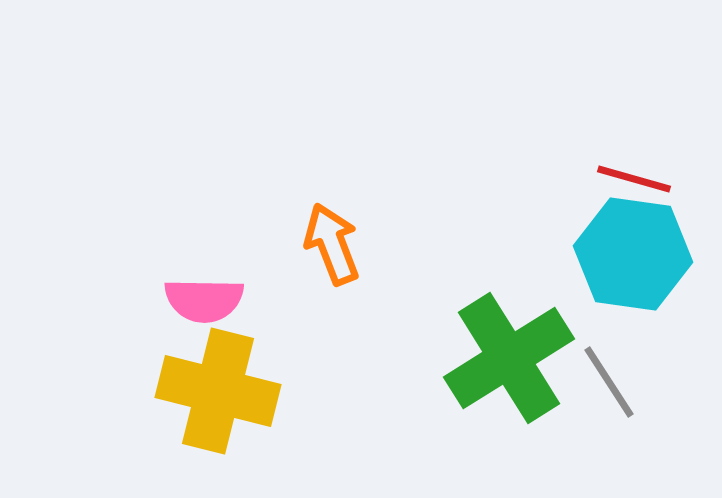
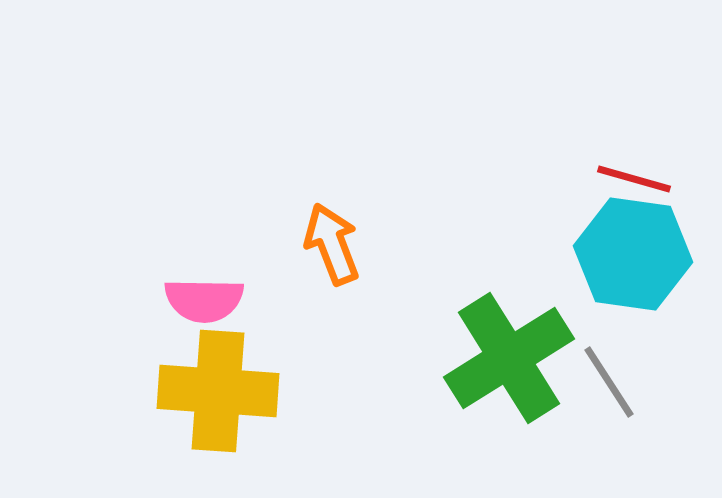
yellow cross: rotated 10 degrees counterclockwise
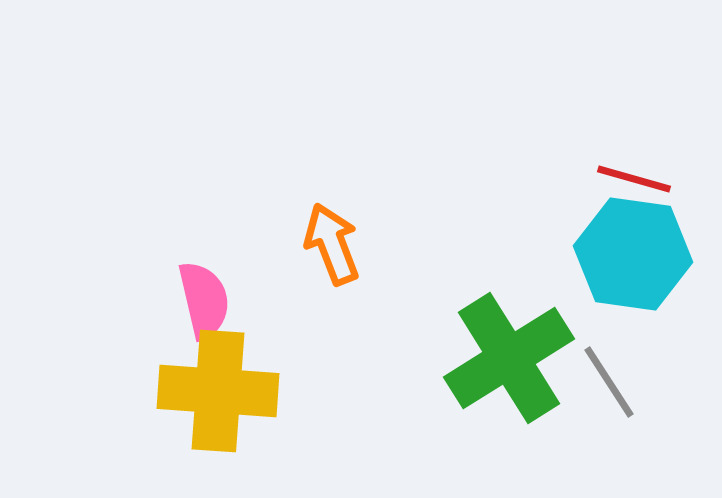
pink semicircle: rotated 104 degrees counterclockwise
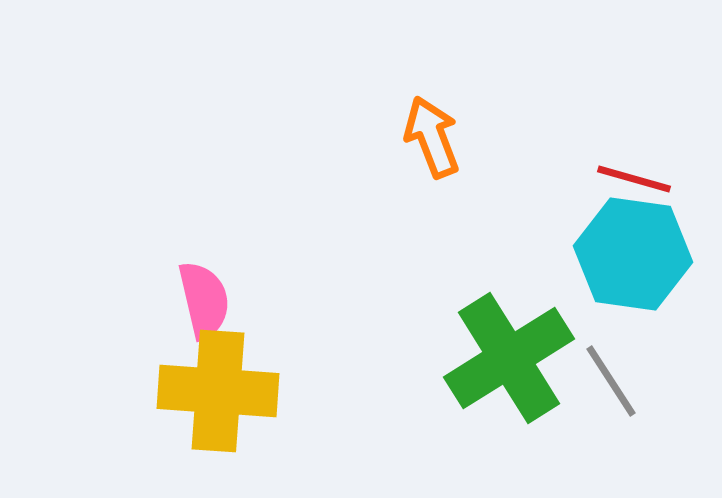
orange arrow: moved 100 px right, 107 px up
gray line: moved 2 px right, 1 px up
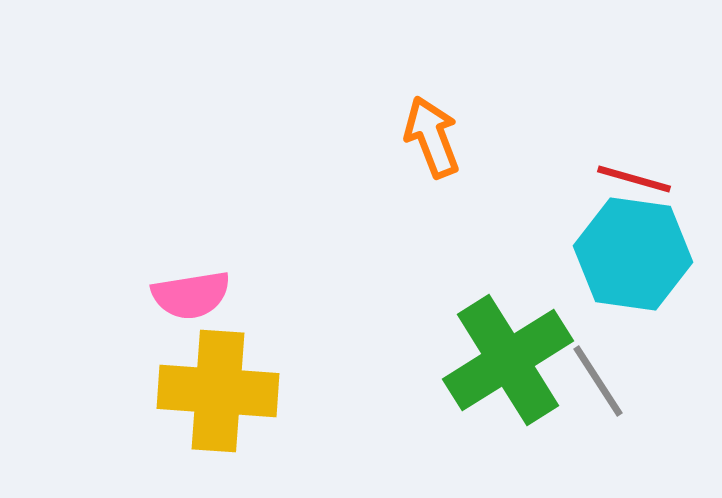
pink semicircle: moved 13 px left, 5 px up; rotated 94 degrees clockwise
green cross: moved 1 px left, 2 px down
gray line: moved 13 px left
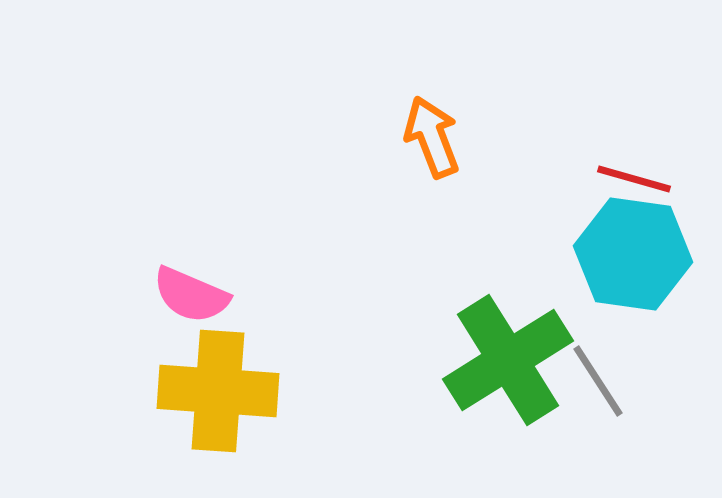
pink semicircle: rotated 32 degrees clockwise
